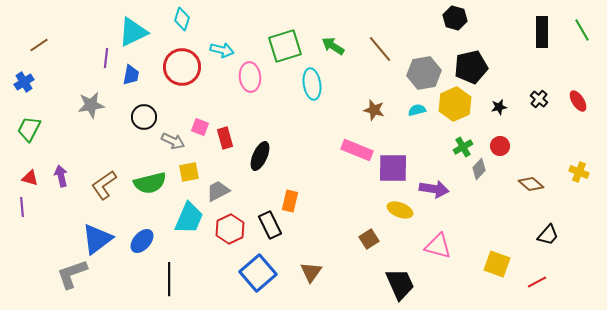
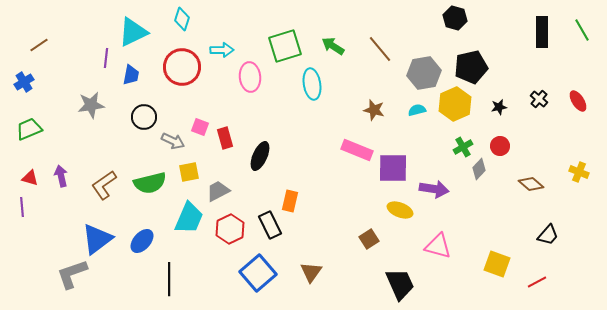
cyan arrow at (222, 50): rotated 15 degrees counterclockwise
green trapezoid at (29, 129): rotated 40 degrees clockwise
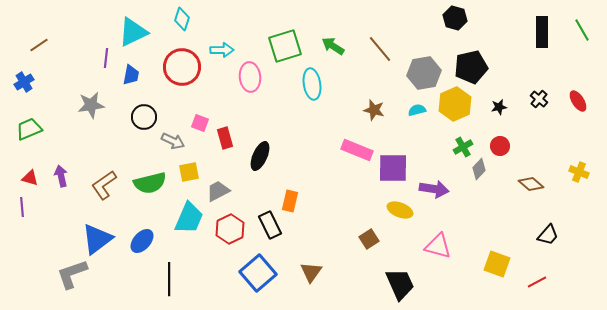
pink square at (200, 127): moved 4 px up
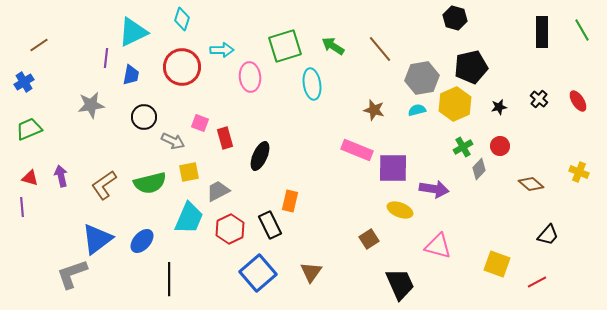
gray hexagon at (424, 73): moved 2 px left, 5 px down
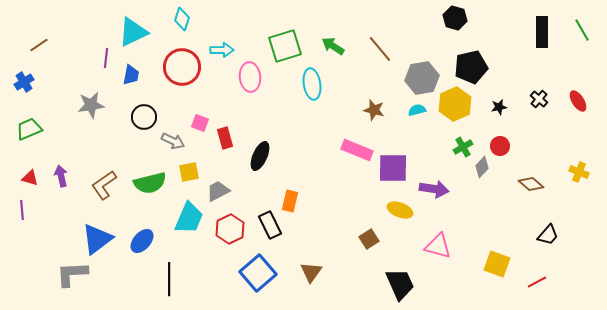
gray diamond at (479, 169): moved 3 px right, 2 px up
purple line at (22, 207): moved 3 px down
gray L-shape at (72, 274): rotated 16 degrees clockwise
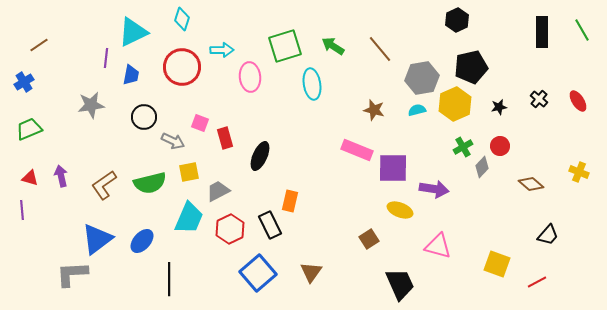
black hexagon at (455, 18): moved 2 px right, 2 px down; rotated 20 degrees clockwise
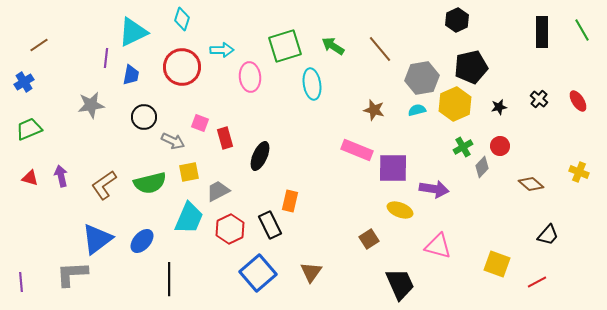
purple line at (22, 210): moved 1 px left, 72 px down
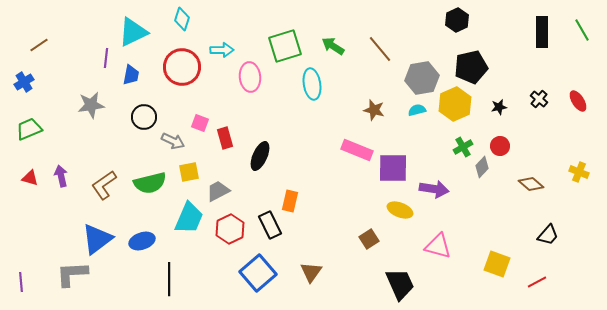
blue ellipse at (142, 241): rotated 30 degrees clockwise
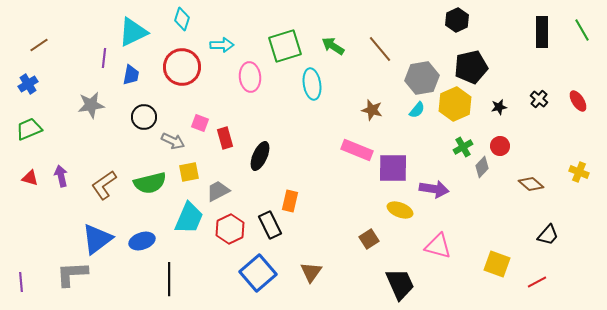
cyan arrow at (222, 50): moved 5 px up
purple line at (106, 58): moved 2 px left
blue cross at (24, 82): moved 4 px right, 2 px down
brown star at (374, 110): moved 2 px left
cyan semicircle at (417, 110): rotated 144 degrees clockwise
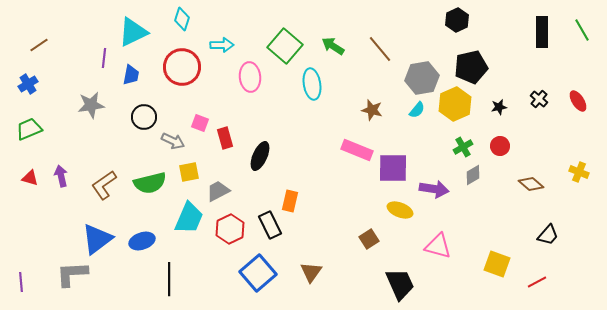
green square at (285, 46): rotated 32 degrees counterclockwise
gray diamond at (482, 167): moved 9 px left, 8 px down; rotated 15 degrees clockwise
